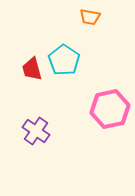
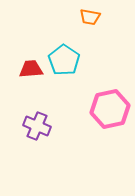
red trapezoid: moved 1 px left; rotated 100 degrees clockwise
purple cross: moved 1 px right, 5 px up; rotated 12 degrees counterclockwise
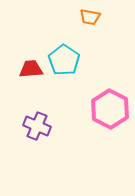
pink hexagon: rotated 21 degrees counterclockwise
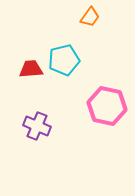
orange trapezoid: rotated 65 degrees counterclockwise
cyan pentagon: rotated 24 degrees clockwise
pink hexagon: moved 3 px left, 3 px up; rotated 15 degrees counterclockwise
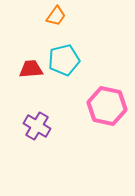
orange trapezoid: moved 34 px left, 1 px up
purple cross: rotated 8 degrees clockwise
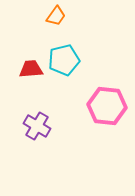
pink hexagon: rotated 6 degrees counterclockwise
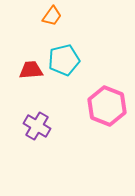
orange trapezoid: moved 4 px left
red trapezoid: moved 1 px down
pink hexagon: rotated 15 degrees clockwise
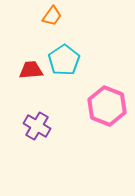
cyan pentagon: rotated 20 degrees counterclockwise
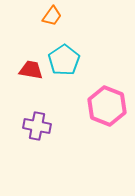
red trapezoid: rotated 15 degrees clockwise
purple cross: rotated 20 degrees counterclockwise
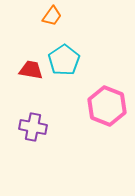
purple cross: moved 4 px left, 1 px down
